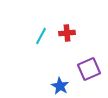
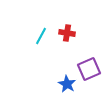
red cross: rotated 14 degrees clockwise
blue star: moved 7 px right, 2 px up
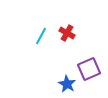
red cross: rotated 21 degrees clockwise
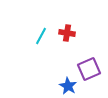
red cross: rotated 21 degrees counterclockwise
blue star: moved 1 px right, 2 px down
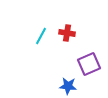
purple square: moved 5 px up
blue star: rotated 24 degrees counterclockwise
